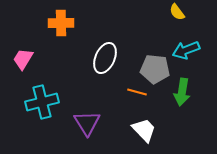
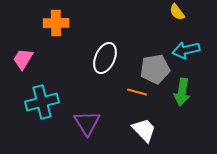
orange cross: moved 5 px left
cyan arrow: rotated 8 degrees clockwise
gray pentagon: rotated 16 degrees counterclockwise
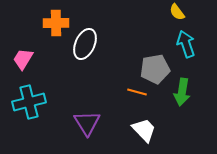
cyan arrow: moved 6 px up; rotated 84 degrees clockwise
white ellipse: moved 20 px left, 14 px up
cyan cross: moved 13 px left
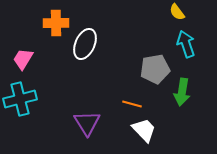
orange line: moved 5 px left, 12 px down
cyan cross: moved 9 px left, 3 px up
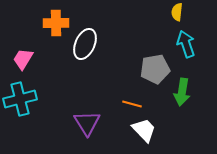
yellow semicircle: rotated 42 degrees clockwise
